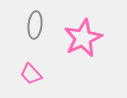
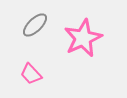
gray ellipse: rotated 40 degrees clockwise
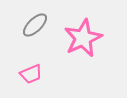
pink trapezoid: rotated 70 degrees counterclockwise
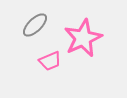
pink trapezoid: moved 19 px right, 13 px up
